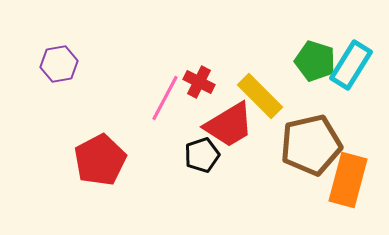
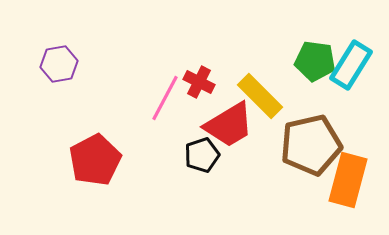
green pentagon: rotated 9 degrees counterclockwise
red pentagon: moved 5 px left
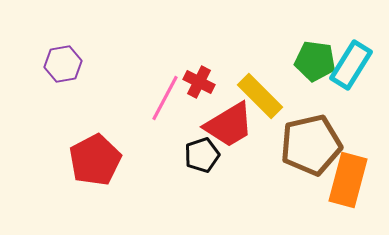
purple hexagon: moved 4 px right
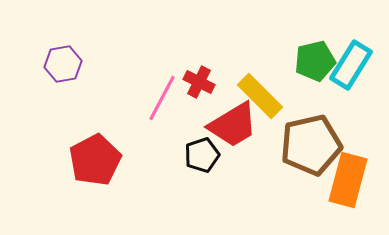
green pentagon: rotated 21 degrees counterclockwise
pink line: moved 3 px left
red trapezoid: moved 4 px right
